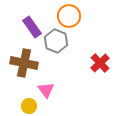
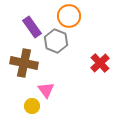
yellow circle: moved 3 px right
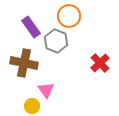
purple rectangle: moved 1 px left
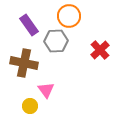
purple rectangle: moved 2 px left, 2 px up
gray hexagon: rotated 25 degrees counterclockwise
red cross: moved 13 px up
yellow circle: moved 2 px left
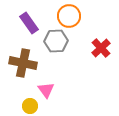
purple rectangle: moved 2 px up
red cross: moved 1 px right, 2 px up
brown cross: moved 1 px left
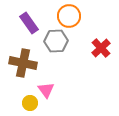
yellow circle: moved 3 px up
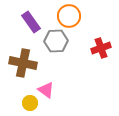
purple rectangle: moved 2 px right, 1 px up
red cross: rotated 24 degrees clockwise
pink triangle: rotated 18 degrees counterclockwise
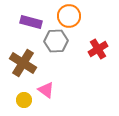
purple rectangle: rotated 40 degrees counterclockwise
red cross: moved 3 px left, 1 px down; rotated 12 degrees counterclockwise
brown cross: rotated 20 degrees clockwise
yellow circle: moved 6 px left, 3 px up
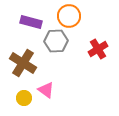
yellow circle: moved 2 px up
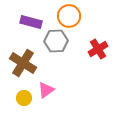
pink triangle: rotated 48 degrees clockwise
